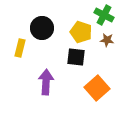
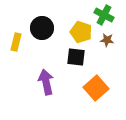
yellow rectangle: moved 4 px left, 6 px up
purple arrow: rotated 15 degrees counterclockwise
orange square: moved 1 px left
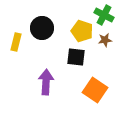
yellow pentagon: moved 1 px right, 1 px up
brown star: moved 2 px left; rotated 16 degrees counterclockwise
purple arrow: rotated 15 degrees clockwise
orange square: moved 1 px left, 2 px down; rotated 15 degrees counterclockwise
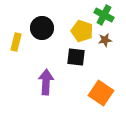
orange square: moved 6 px right, 3 px down
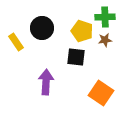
green cross: moved 1 px right, 2 px down; rotated 30 degrees counterclockwise
yellow rectangle: rotated 48 degrees counterclockwise
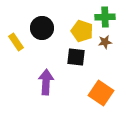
brown star: moved 2 px down
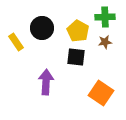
yellow pentagon: moved 4 px left; rotated 10 degrees clockwise
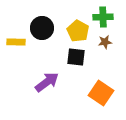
green cross: moved 2 px left
yellow rectangle: rotated 54 degrees counterclockwise
purple arrow: moved 1 px right; rotated 50 degrees clockwise
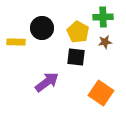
yellow pentagon: moved 1 px down
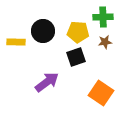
black circle: moved 1 px right, 3 px down
yellow pentagon: rotated 25 degrees counterclockwise
black square: rotated 24 degrees counterclockwise
